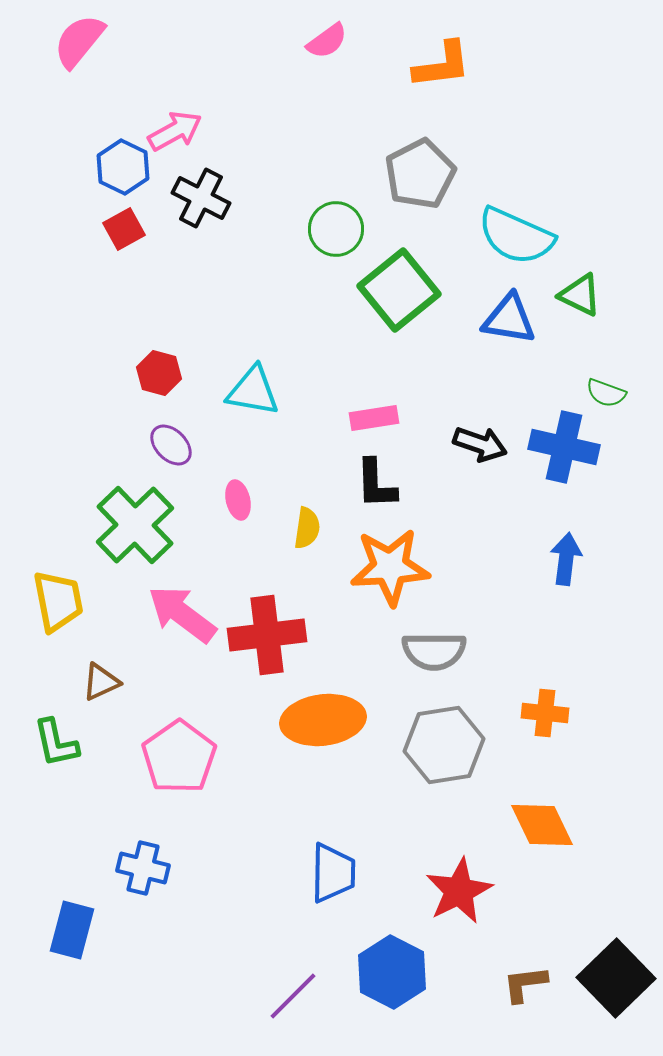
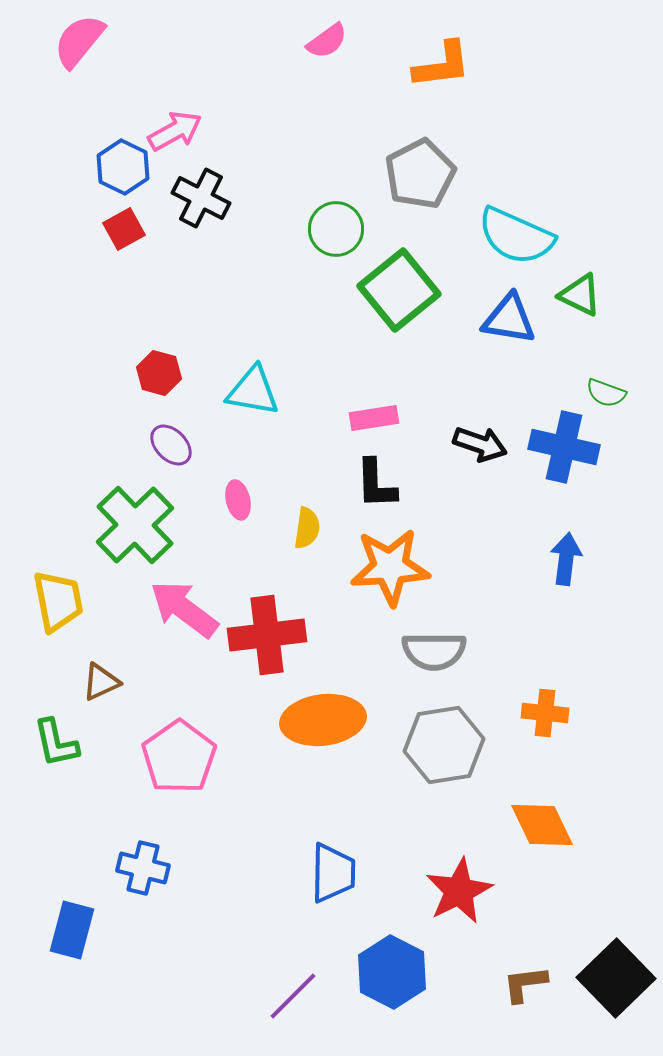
pink arrow at (182, 614): moved 2 px right, 5 px up
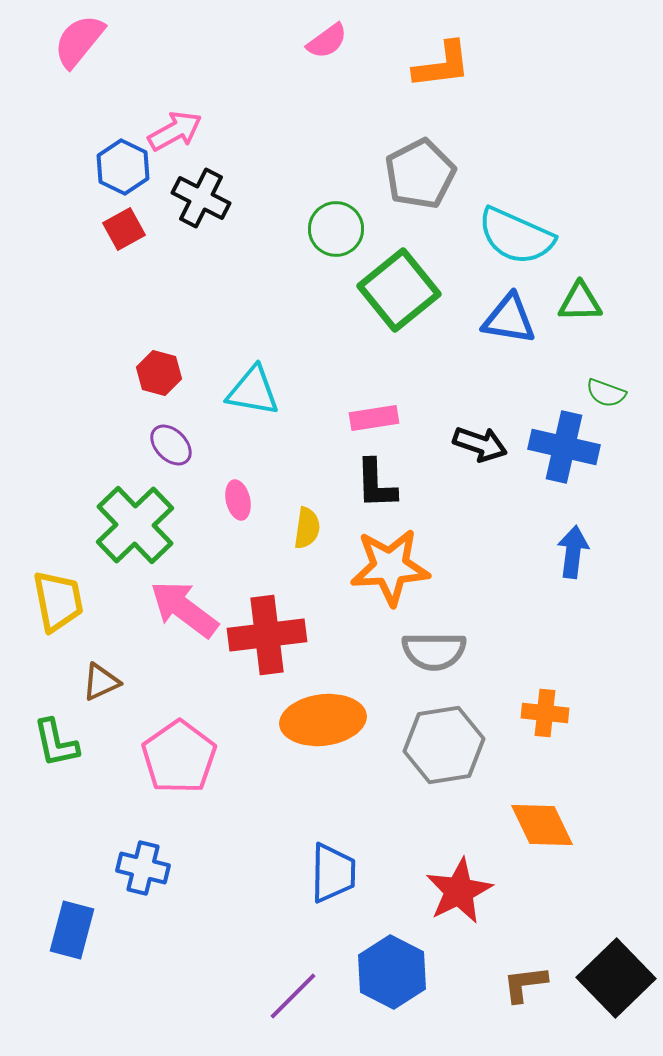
green triangle at (580, 295): moved 7 px down; rotated 27 degrees counterclockwise
blue arrow at (566, 559): moved 7 px right, 7 px up
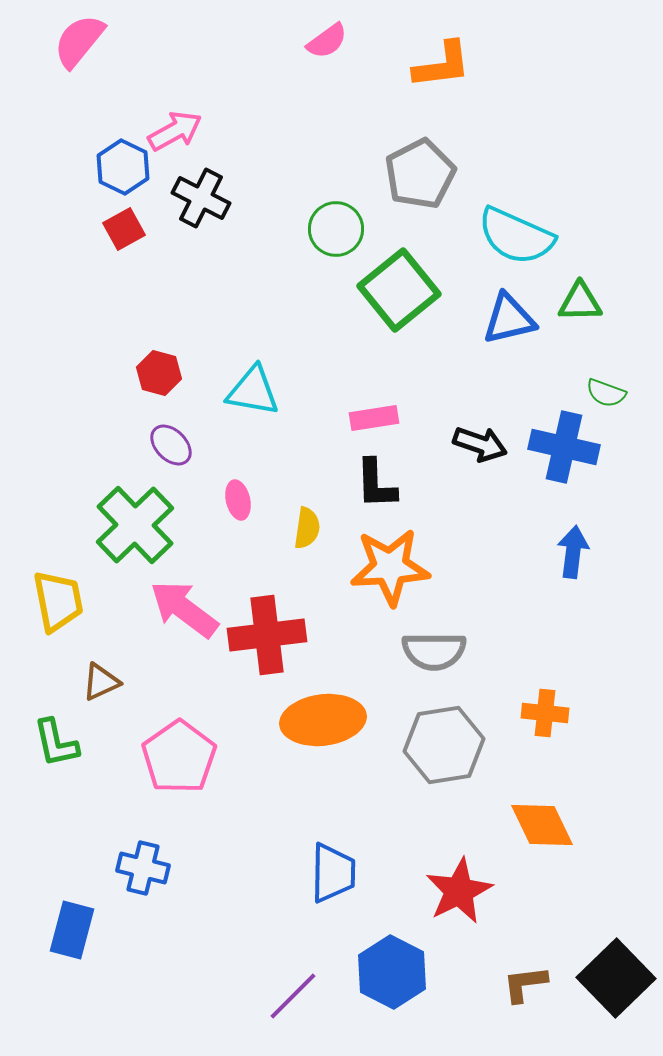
blue triangle at (509, 319): rotated 22 degrees counterclockwise
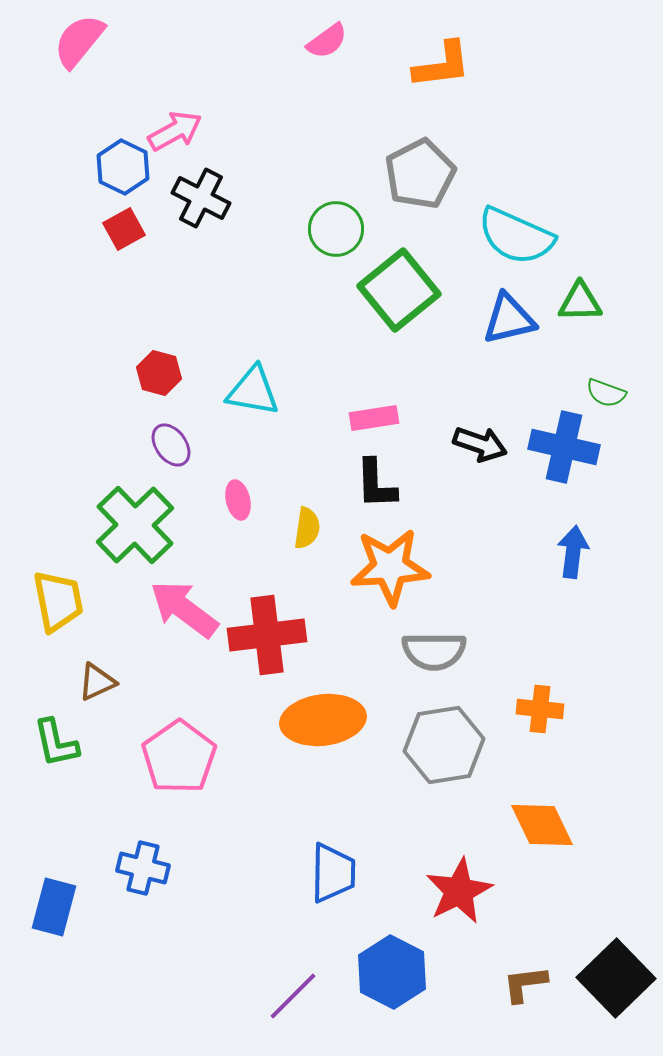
purple ellipse at (171, 445): rotated 9 degrees clockwise
brown triangle at (101, 682): moved 4 px left
orange cross at (545, 713): moved 5 px left, 4 px up
blue rectangle at (72, 930): moved 18 px left, 23 px up
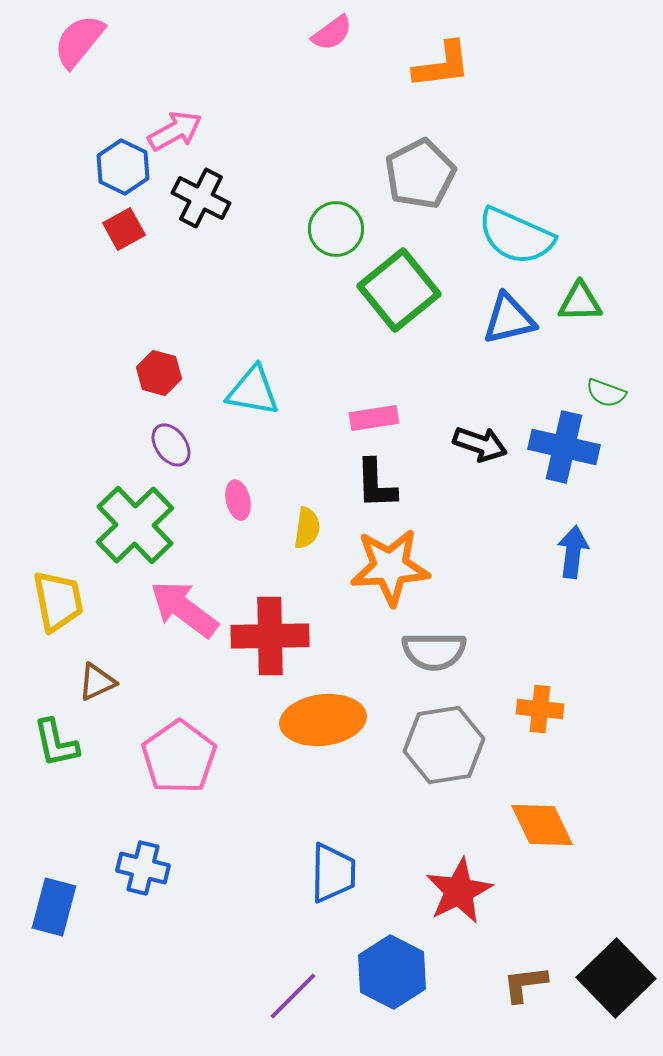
pink semicircle at (327, 41): moved 5 px right, 8 px up
red cross at (267, 635): moved 3 px right, 1 px down; rotated 6 degrees clockwise
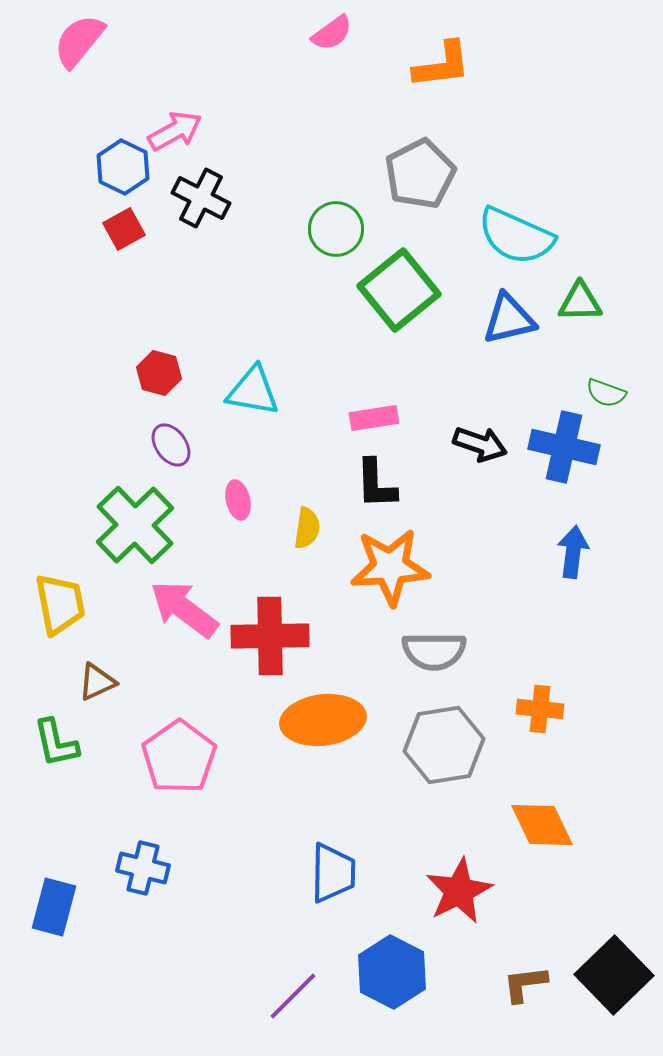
yellow trapezoid at (58, 601): moved 2 px right, 3 px down
black square at (616, 978): moved 2 px left, 3 px up
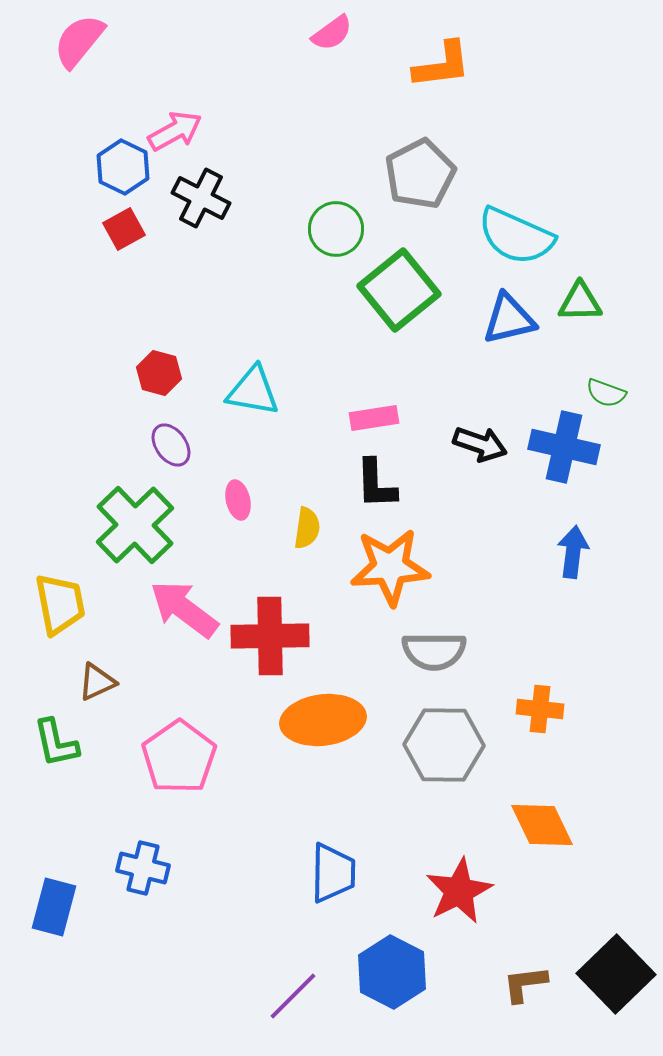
gray hexagon at (444, 745): rotated 10 degrees clockwise
black square at (614, 975): moved 2 px right, 1 px up
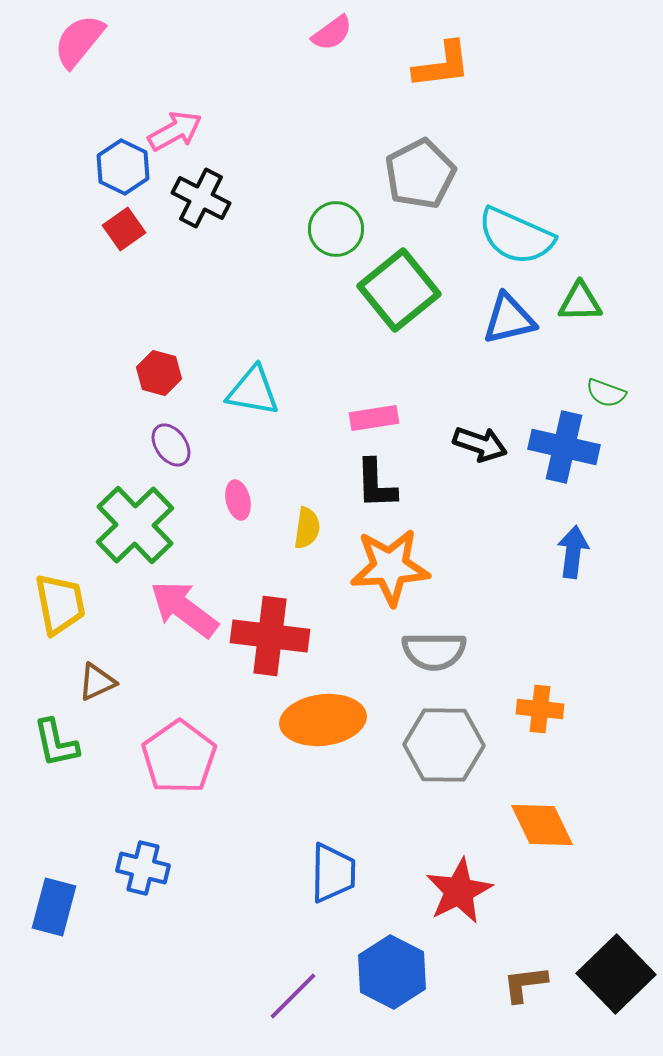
red square at (124, 229): rotated 6 degrees counterclockwise
red cross at (270, 636): rotated 8 degrees clockwise
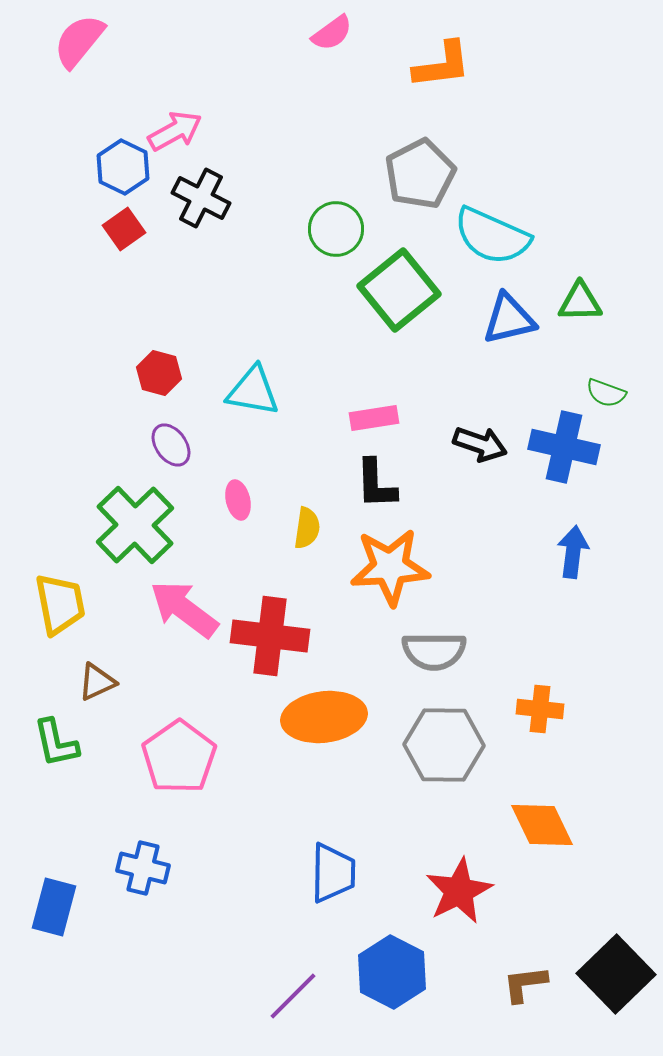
cyan semicircle at (516, 236): moved 24 px left
orange ellipse at (323, 720): moved 1 px right, 3 px up
